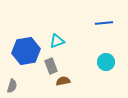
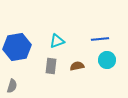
blue line: moved 4 px left, 16 px down
blue hexagon: moved 9 px left, 4 px up
cyan circle: moved 1 px right, 2 px up
gray rectangle: rotated 28 degrees clockwise
brown semicircle: moved 14 px right, 15 px up
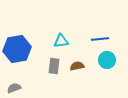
cyan triangle: moved 4 px right; rotated 14 degrees clockwise
blue hexagon: moved 2 px down
gray rectangle: moved 3 px right
gray semicircle: moved 2 px right, 2 px down; rotated 128 degrees counterclockwise
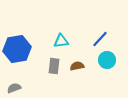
blue line: rotated 42 degrees counterclockwise
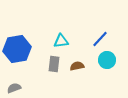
gray rectangle: moved 2 px up
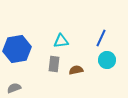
blue line: moved 1 px right, 1 px up; rotated 18 degrees counterclockwise
brown semicircle: moved 1 px left, 4 px down
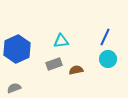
blue line: moved 4 px right, 1 px up
blue hexagon: rotated 16 degrees counterclockwise
cyan circle: moved 1 px right, 1 px up
gray rectangle: rotated 63 degrees clockwise
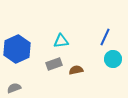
cyan circle: moved 5 px right
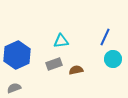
blue hexagon: moved 6 px down
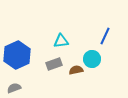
blue line: moved 1 px up
cyan circle: moved 21 px left
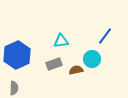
blue line: rotated 12 degrees clockwise
gray semicircle: rotated 112 degrees clockwise
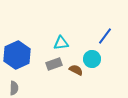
cyan triangle: moved 2 px down
brown semicircle: rotated 40 degrees clockwise
